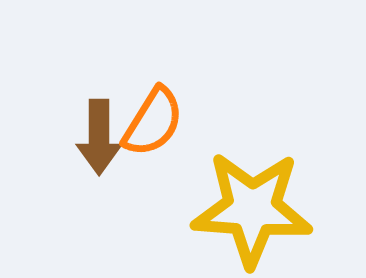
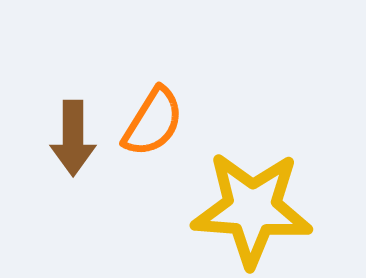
brown arrow: moved 26 px left, 1 px down
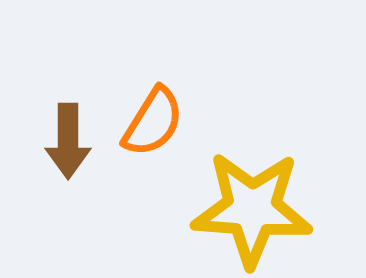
brown arrow: moved 5 px left, 3 px down
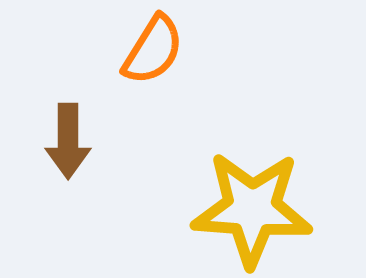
orange semicircle: moved 72 px up
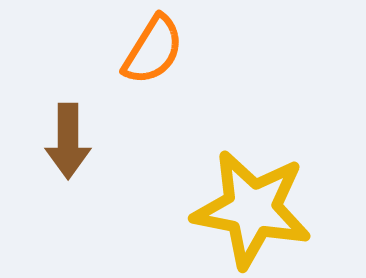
yellow star: rotated 7 degrees clockwise
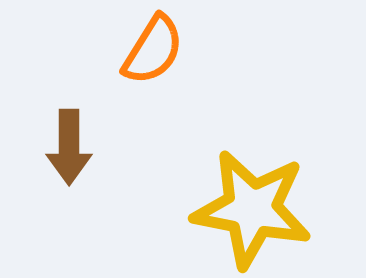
brown arrow: moved 1 px right, 6 px down
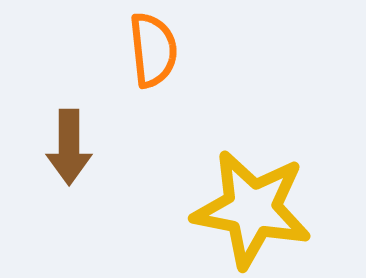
orange semicircle: rotated 38 degrees counterclockwise
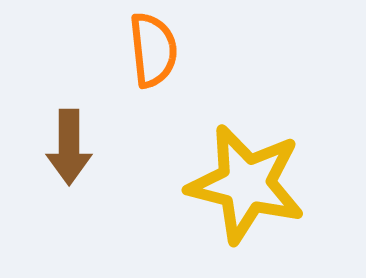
yellow star: moved 6 px left, 25 px up; rotated 3 degrees clockwise
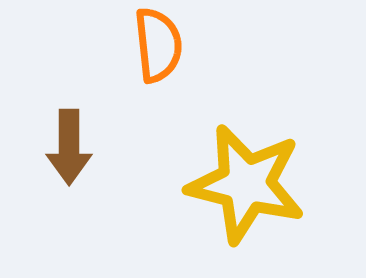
orange semicircle: moved 5 px right, 5 px up
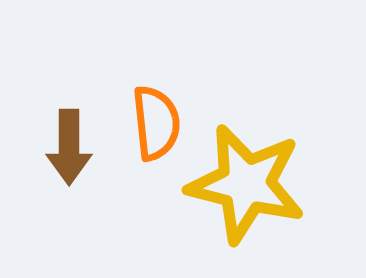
orange semicircle: moved 2 px left, 78 px down
